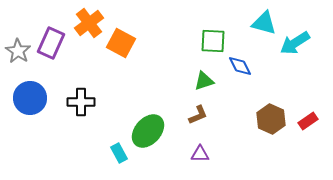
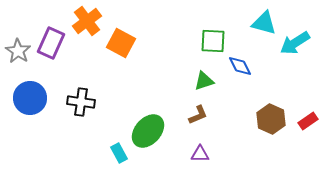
orange cross: moved 2 px left, 2 px up
black cross: rotated 8 degrees clockwise
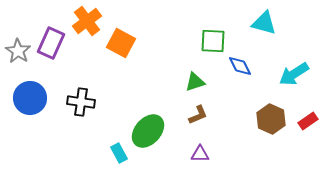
cyan arrow: moved 1 px left, 31 px down
green triangle: moved 9 px left, 1 px down
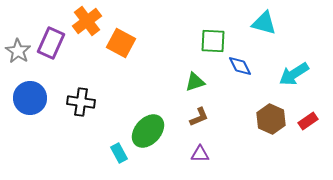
brown L-shape: moved 1 px right, 2 px down
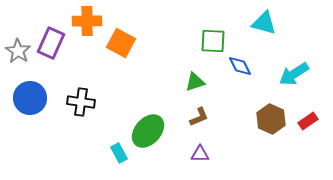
orange cross: rotated 36 degrees clockwise
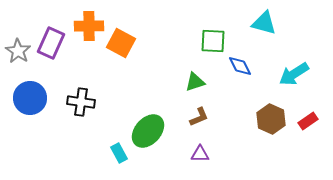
orange cross: moved 2 px right, 5 px down
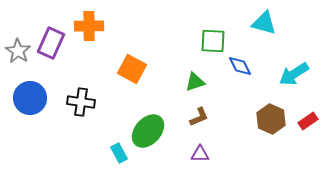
orange square: moved 11 px right, 26 px down
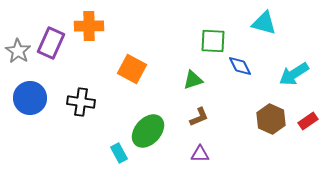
green triangle: moved 2 px left, 2 px up
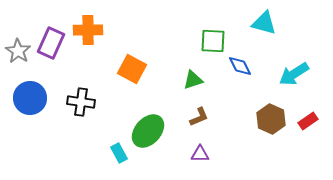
orange cross: moved 1 px left, 4 px down
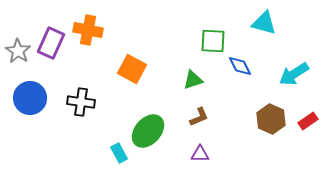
orange cross: rotated 12 degrees clockwise
